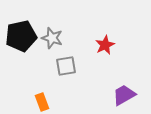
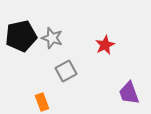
gray square: moved 5 px down; rotated 20 degrees counterclockwise
purple trapezoid: moved 5 px right, 2 px up; rotated 80 degrees counterclockwise
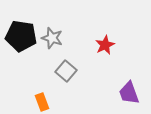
black pentagon: rotated 20 degrees clockwise
gray square: rotated 20 degrees counterclockwise
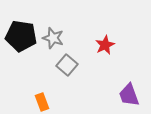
gray star: moved 1 px right
gray square: moved 1 px right, 6 px up
purple trapezoid: moved 2 px down
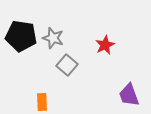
orange rectangle: rotated 18 degrees clockwise
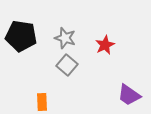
gray star: moved 12 px right
purple trapezoid: rotated 35 degrees counterclockwise
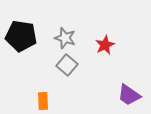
orange rectangle: moved 1 px right, 1 px up
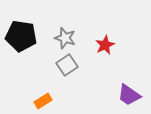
gray square: rotated 15 degrees clockwise
orange rectangle: rotated 60 degrees clockwise
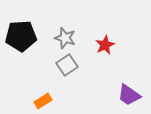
black pentagon: rotated 12 degrees counterclockwise
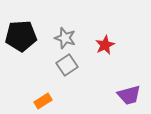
purple trapezoid: rotated 50 degrees counterclockwise
